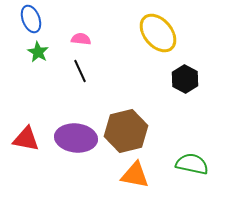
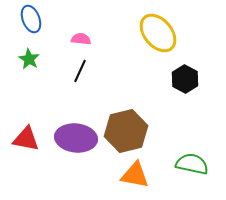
green star: moved 9 px left, 7 px down
black line: rotated 50 degrees clockwise
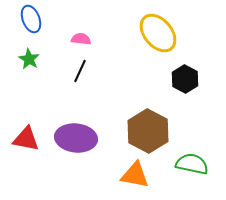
brown hexagon: moved 22 px right; rotated 18 degrees counterclockwise
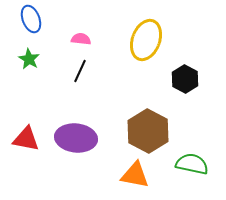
yellow ellipse: moved 12 px left, 7 px down; rotated 60 degrees clockwise
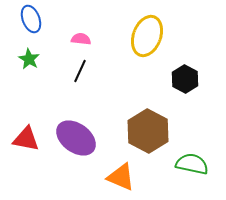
yellow ellipse: moved 1 px right, 4 px up
purple ellipse: rotated 30 degrees clockwise
orange triangle: moved 14 px left, 2 px down; rotated 12 degrees clockwise
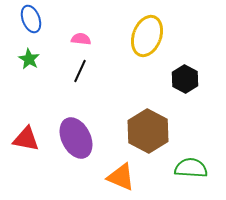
purple ellipse: rotated 27 degrees clockwise
green semicircle: moved 1 px left, 4 px down; rotated 8 degrees counterclockwise
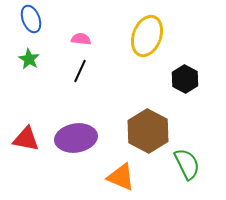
purple ellipse: rotated 72 degrees counterclockwise
green semicircle: moved 4 px left, 4 px up; rotated 60 degrees clockwise
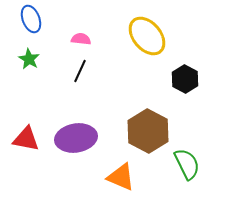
yellow ellipse: rotated 60 degrees counterclockwise
